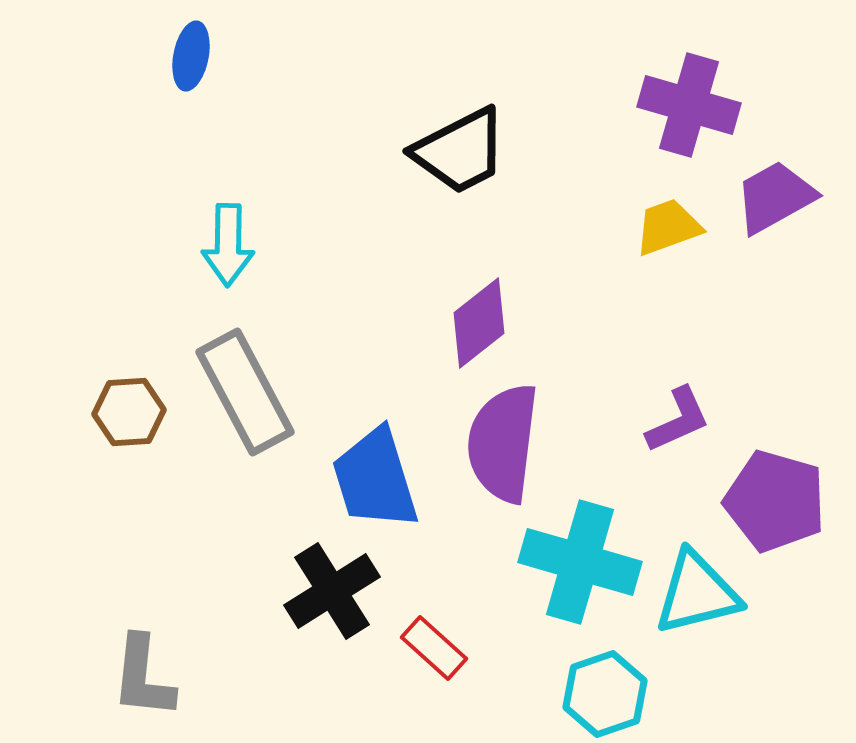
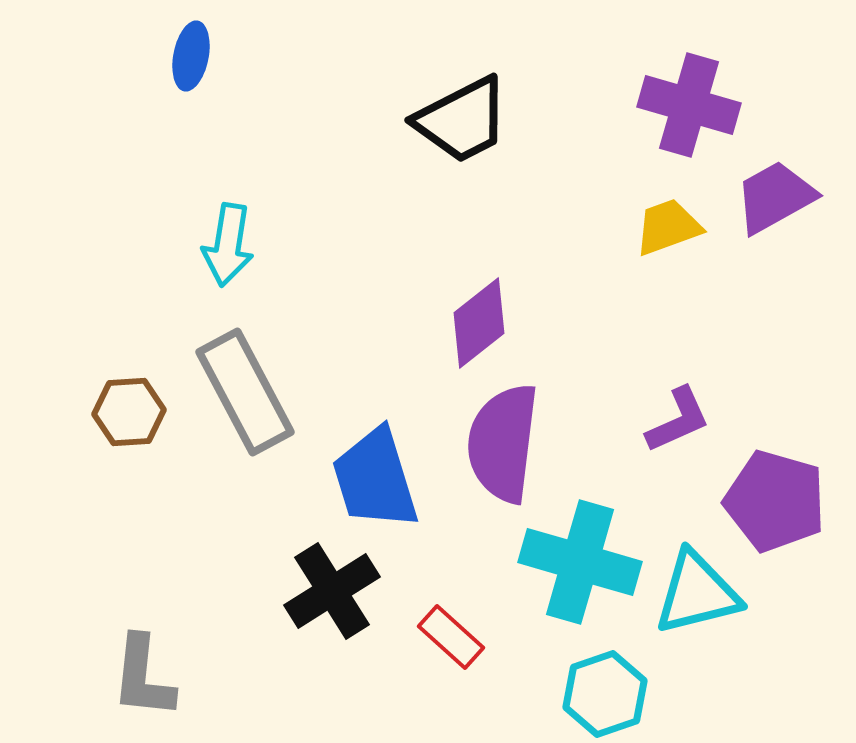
black trapezoid: moved 2 px right, 31 px up
cyan arrow: rotated 8 degrees clockwise
red rectangle: moved 17 px right, 11 px up
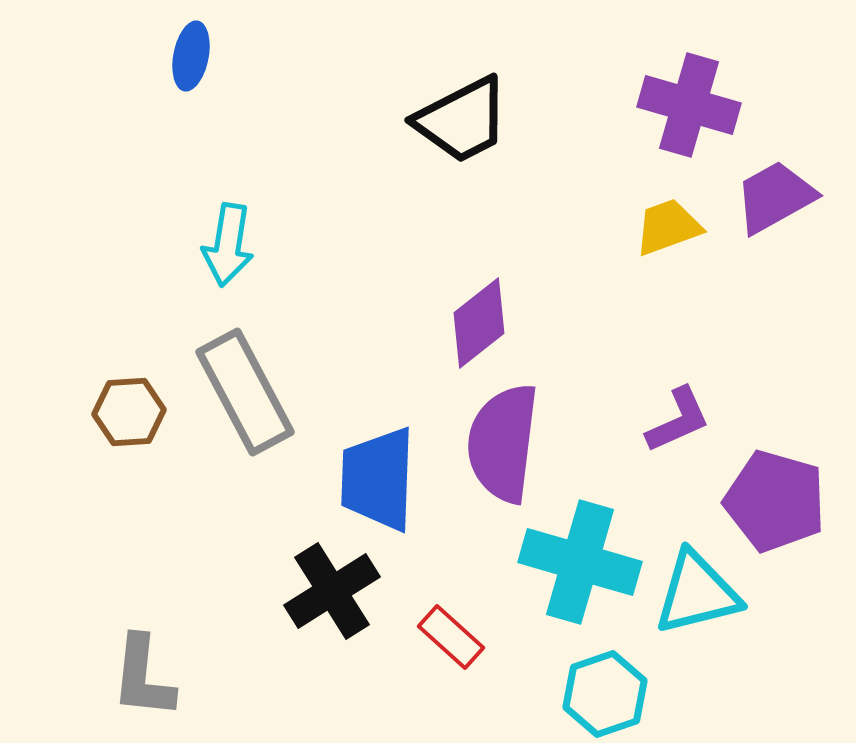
blue trapezoid: moved 3 px right; rotated 19 degrees clockwise
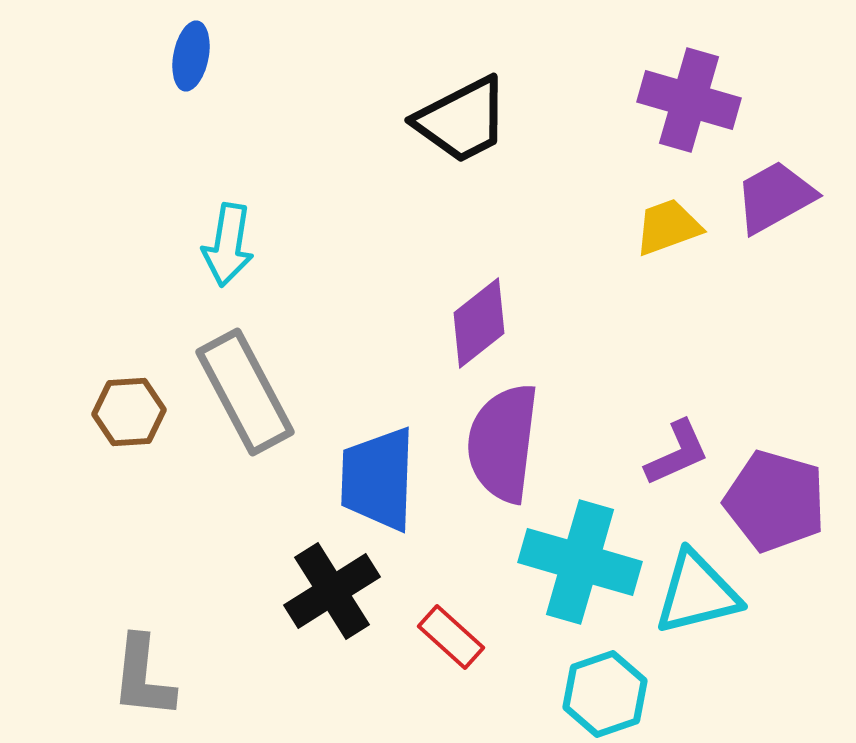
purple cross: moved 5 px up
purple L-shape: moved 1 px left, 33 px down
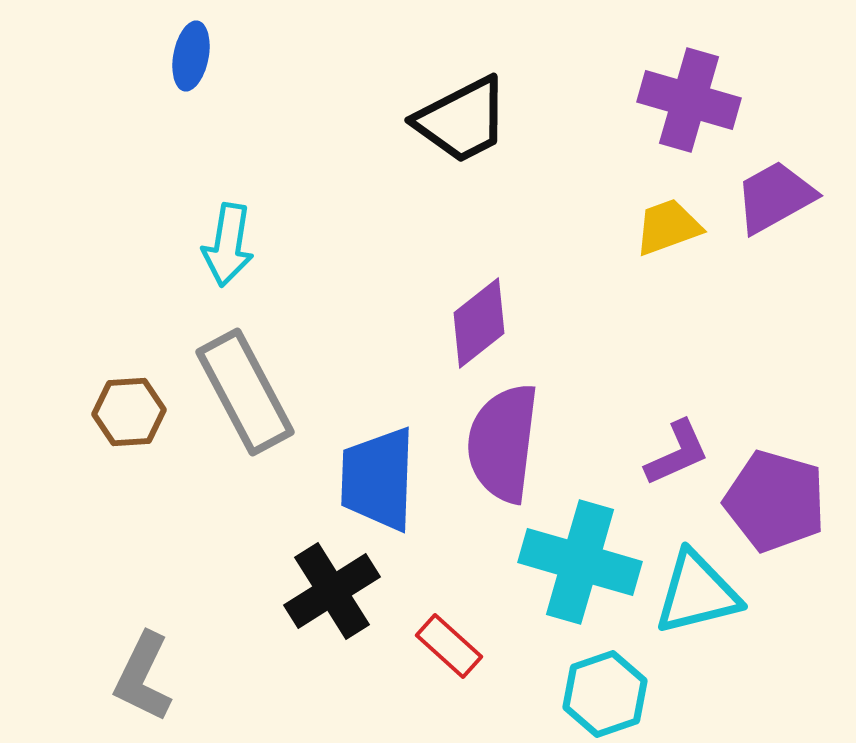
red rectangle: moved 2 px left, 9 px down
gray L-shape: rotated 20 degrees clockwise
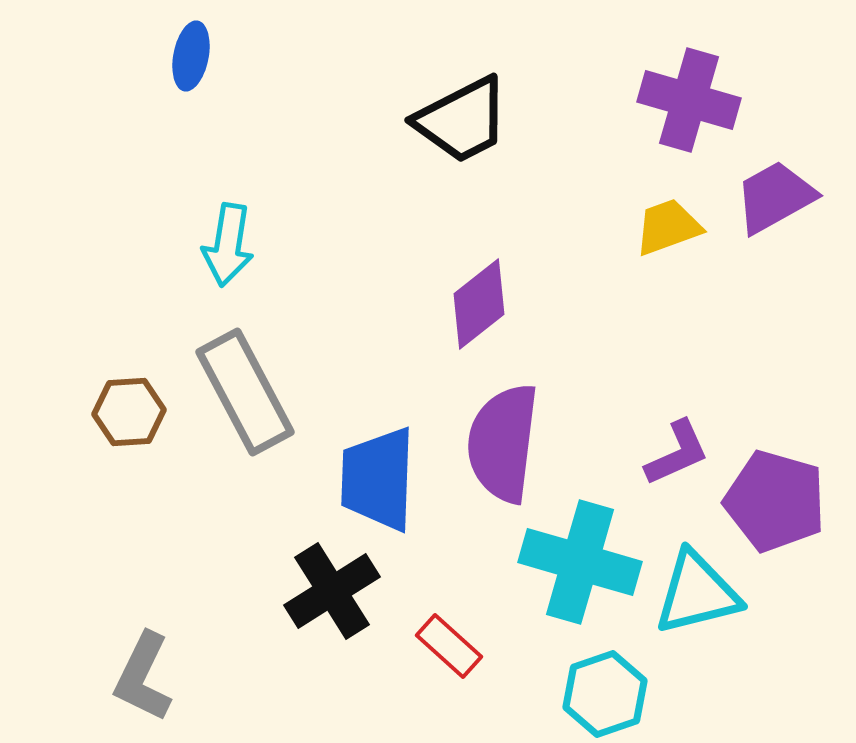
purple diamond: moved 19 px up
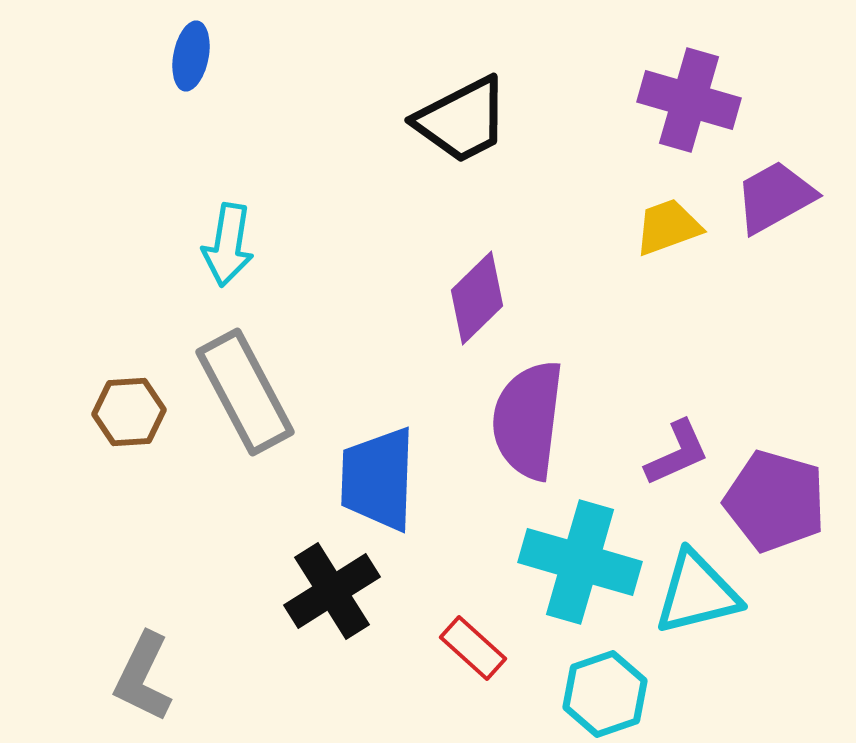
purple diamond: moved 2 px left, 6 px up; rotated 6 degrees counterclockwise
purple semicircle: moved 25 px right, 23 px up
red rectangle: moved 24 px right, 2 px down
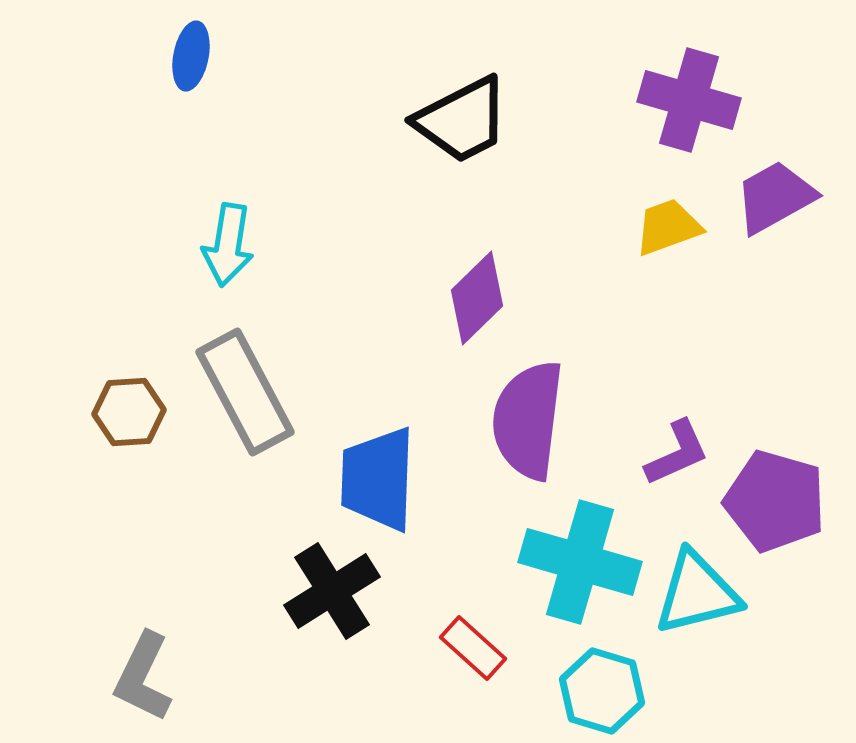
cyan hexagon: moved 3 px left, 3 px up; rotated 24 degrees counterclockwise
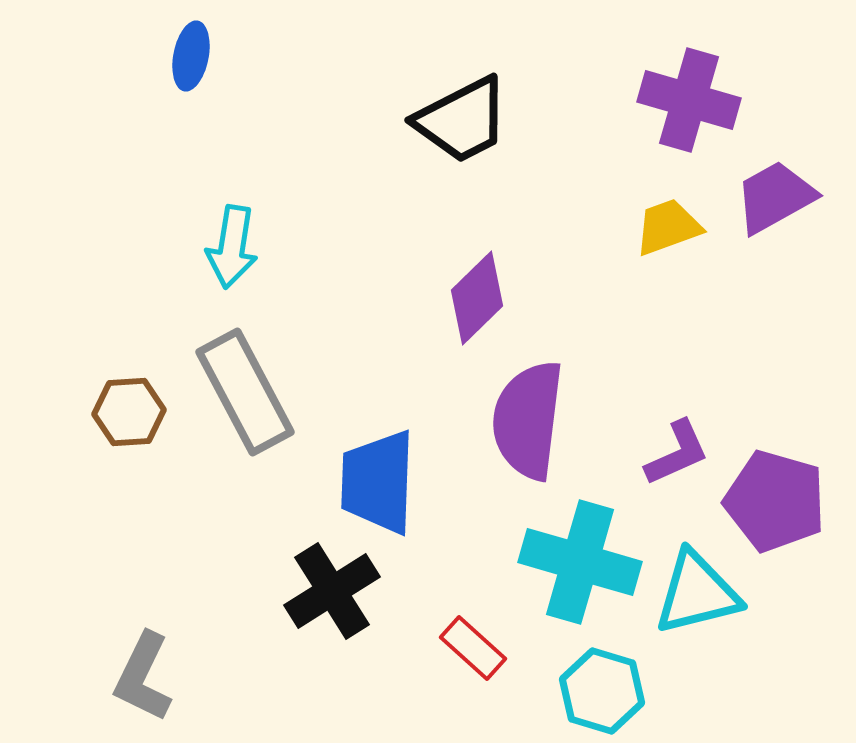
cyan arrow: moved 4 px right, 2 px down
blue trapezoid: moved 3 px down
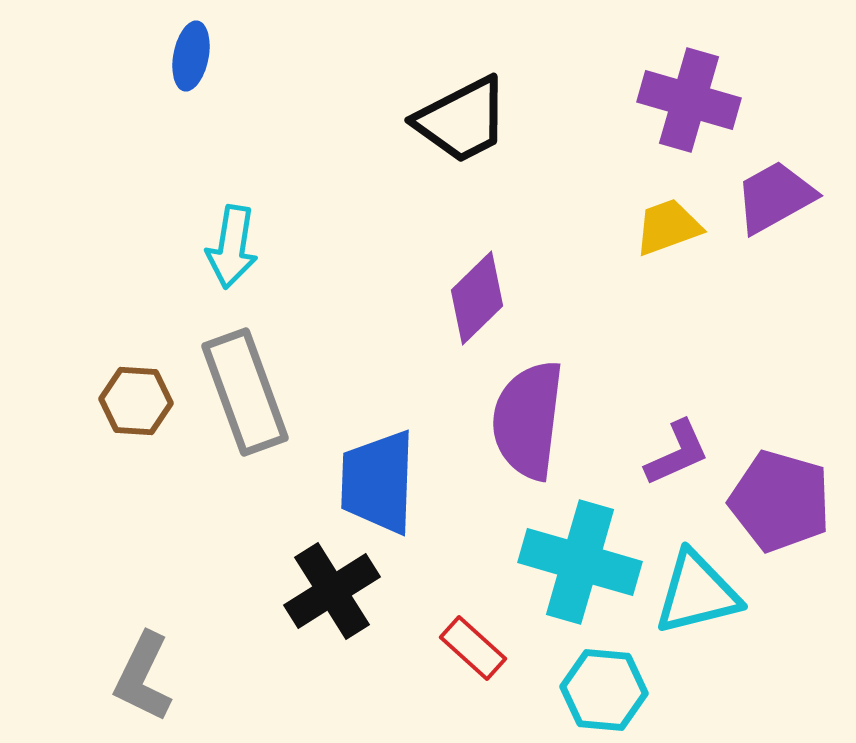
gray rectangle: rotated 8 degrees clockwise
brown hexagon: moved 7 px right, 11 px up; rotated 8 degrees clockwise
purple pentagon: moved 5 px right
cyan hexagon: moved 2 px right, 1 px up; rotated 12 degrees counterclockwise
